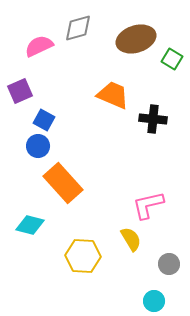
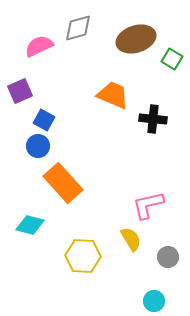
gray circle: moved 1 px left, 7 px up
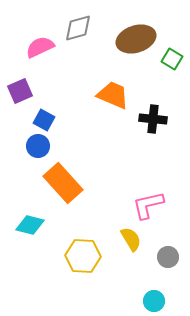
pink semicircle: moved 1 px right, 1 px down
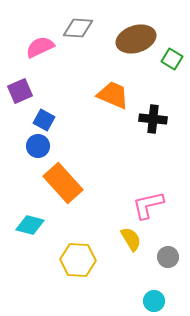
gray diamond: rotated 20 degrees clockwise
yellow hexagon: moved 5 px left, 4 px down
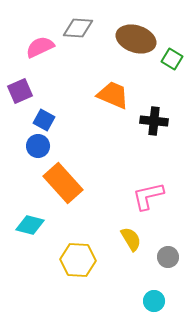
brown ellipse: rotated 36 degrees clockwise
black cross: moved 1 px right, 2 px down
pink L-shape: moved 9 px up
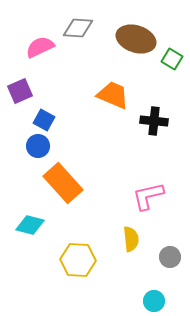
yellow semicircle: rotated 25 degrees clockwise
gray circle: moved 2 px right
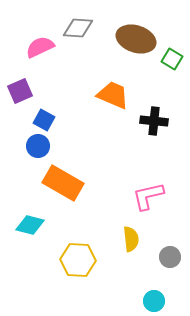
orange rectangle: rotated 18 degrees counterclockwise
